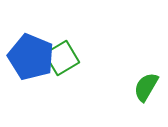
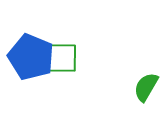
green square: rotated 32 degrees clockwise
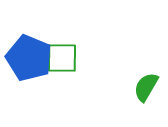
blue pentagon: moved 2 px left, 1 px down
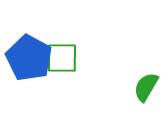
blue pentagon: rotated 6 degrees clockwise
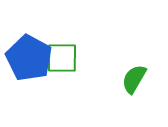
green semicircle: moved 12 px left, 8 px up
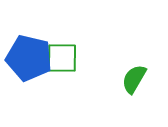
blue pentagon: rotated 15 degrees counterclockwise
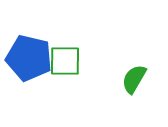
green square: moved 3 px right, 3 px down
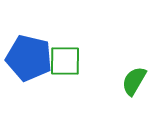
green semicircle: moved 2 px down
